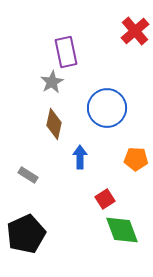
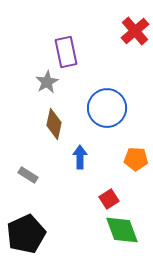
gray star: moved 5 px left
red square: moved 4 px right
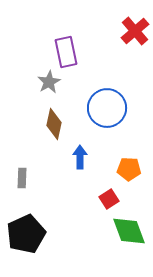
gray star: moved 2 px right
orange pentagon: moved 7 px left, 10 px down
gray rectangle: moved 6 px left, 3 px down; rotated 60 degrees clockwise
green diamond: moved 7 px right, 1 px down
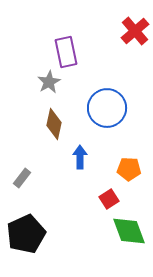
gray rectangle: rotated 36 degrees clockwise
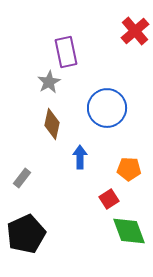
brown diamond: moved 2 px left
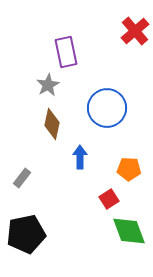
gray star: moved 1 px left, 3 px down
black pentagon: rotated 12 degrees clockwise
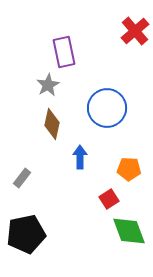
purple rectangle: moved 2 px left
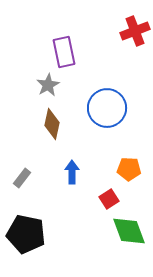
red cross: rotated 20 degrees clockwise
blue arrow: moved 8 px left, 15 px down
black pentagon: rotated 24 degrees clockwise
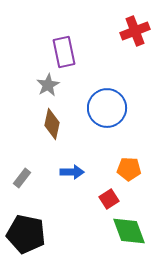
blue arrow: rotated 90 degrees clockwise
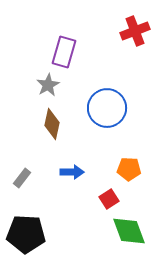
purple rectangle: rotated 28 degrees clockwise
black pentagon: rotated 9 degrees counterclockwise
